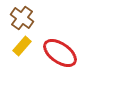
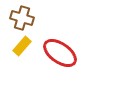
brown cross: rotated 20 degrees counterclockwise
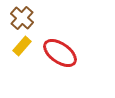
brown cross: rotated 25 degrees clockwise
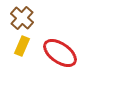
yellow rectangle: rotated 18 degrees counterclockwise
